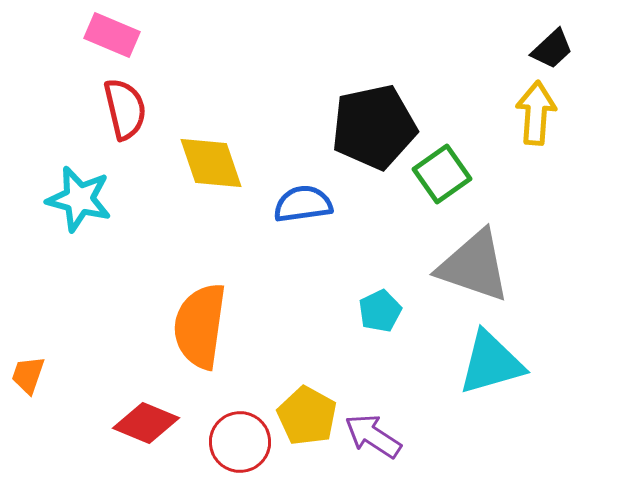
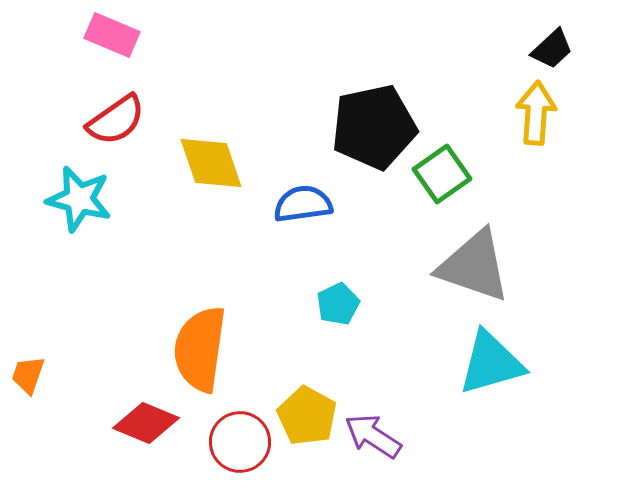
red semicircle: moved 9 px left, 11 px down; rotated 68 degrees clockwise
cyan pentagon: moved 42 px left, 7 px up
orange semicircle: moved 23 px down
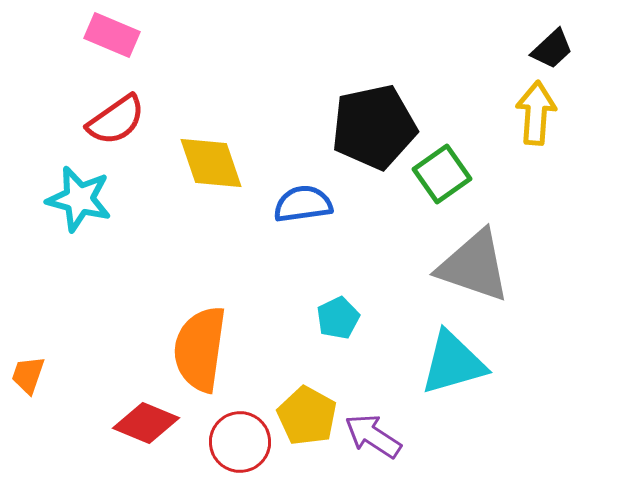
cyan pentagon: moved 14 px down
cyan triangle: moved 38 px left
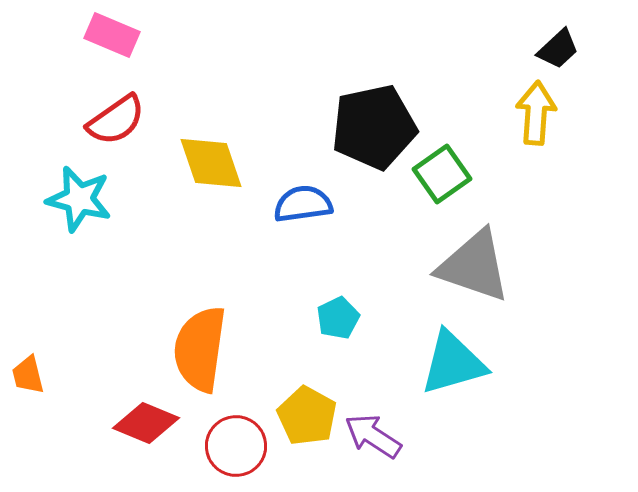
black trapezoid: moved 6 px right
orange trapezoid: rotated 33 degrees counterclockwise
red circle: moved 4 px left, 4 px down
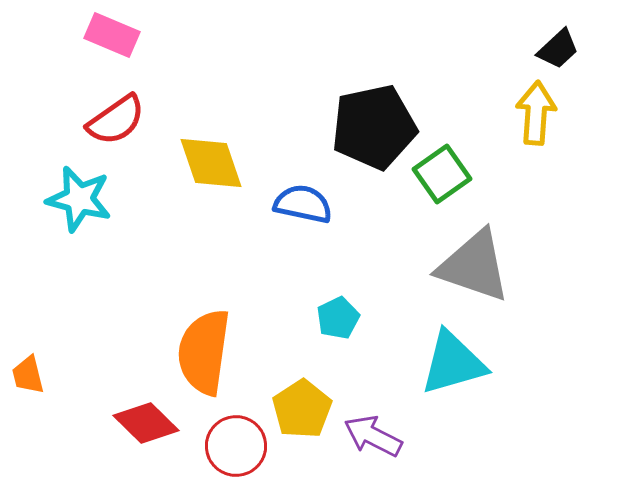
blue semicircle: rotated 20 degrees clockwise
orange semicircle: moved 4 px right, 3 px down
yellow pentagon: moved 5 px left, 7 px up; rotated 10 degrees clockwise
red diamond: rotated 22 degrees clockwise
purple arrow: rotated 6 degrees counterclockwise
